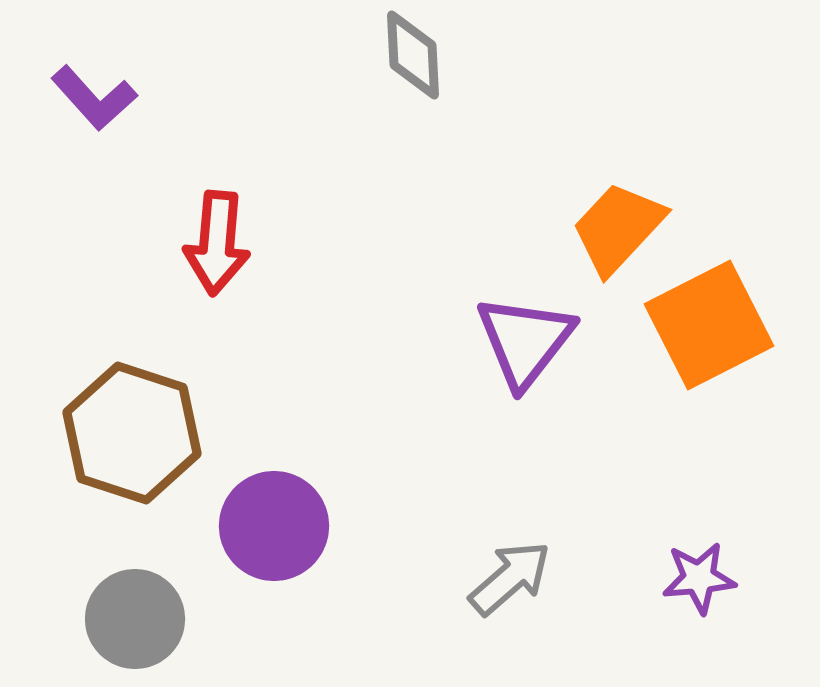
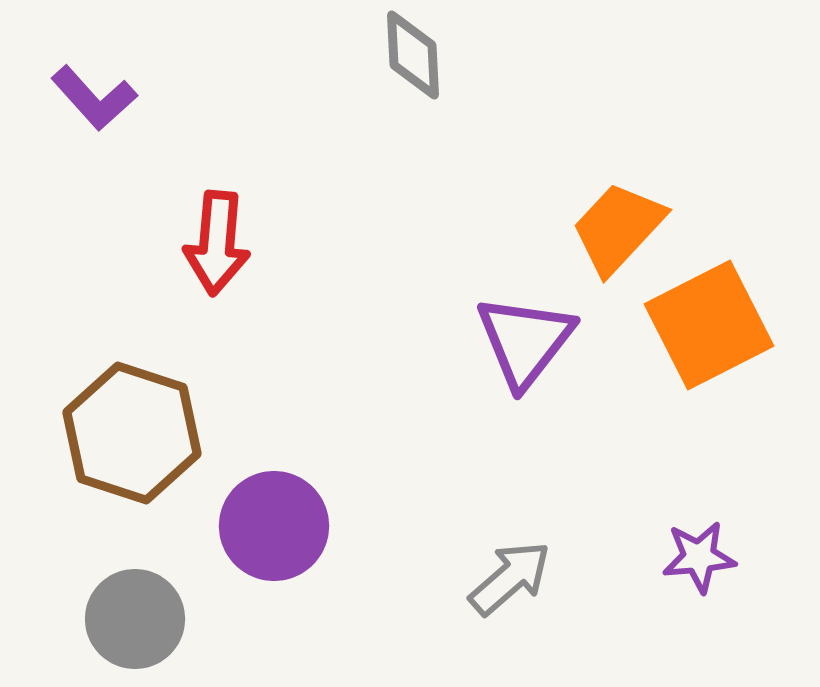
purple star: moved 21 px up
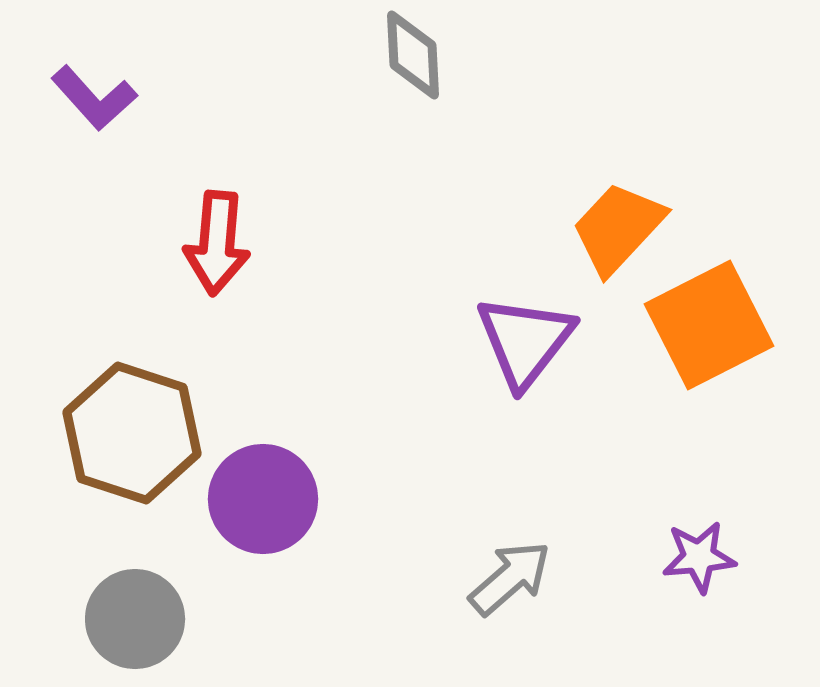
purple circle: moved 11 px left, 27 px up
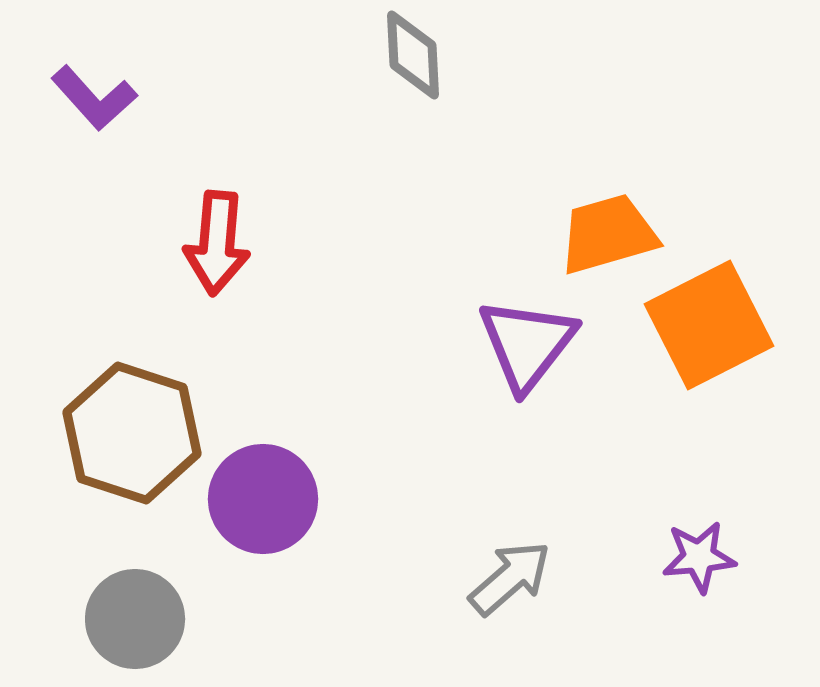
orange trapezoid: moved 10 px left, 6 px down; rotated 31 degrees clockwise
purple triangle: moved 2 px right, 3 px down
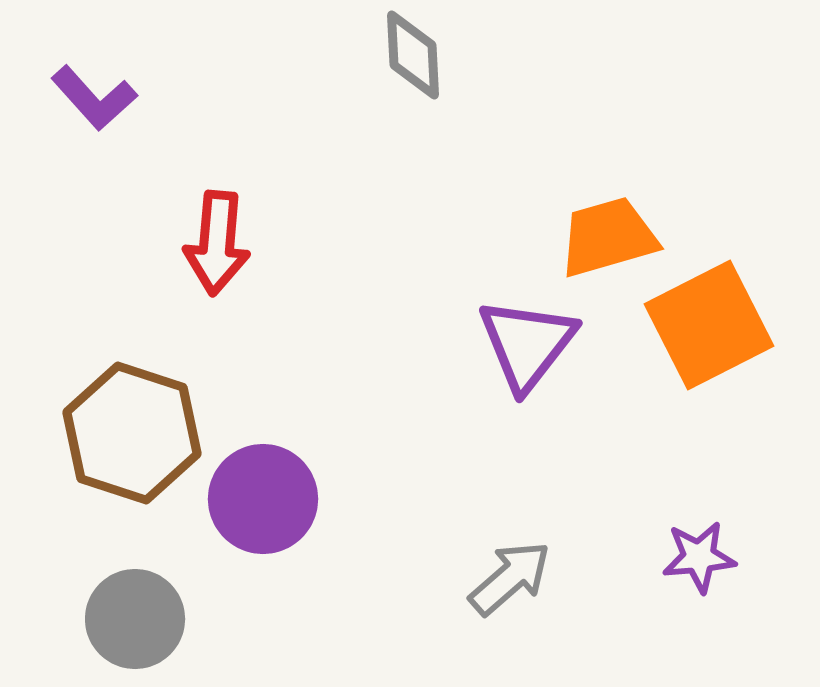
orange trapezoid: moved 3 px down
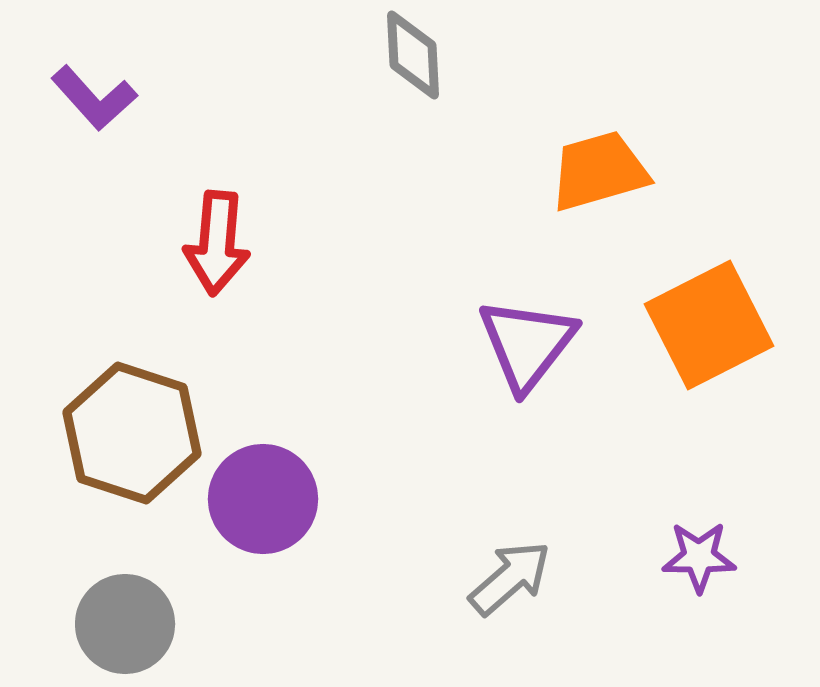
orange trapezoid: moved 9 px left, 66 px up
purple star: rotated 6 degrees clockwise
gray circle: moved 10 px left, 5 px down
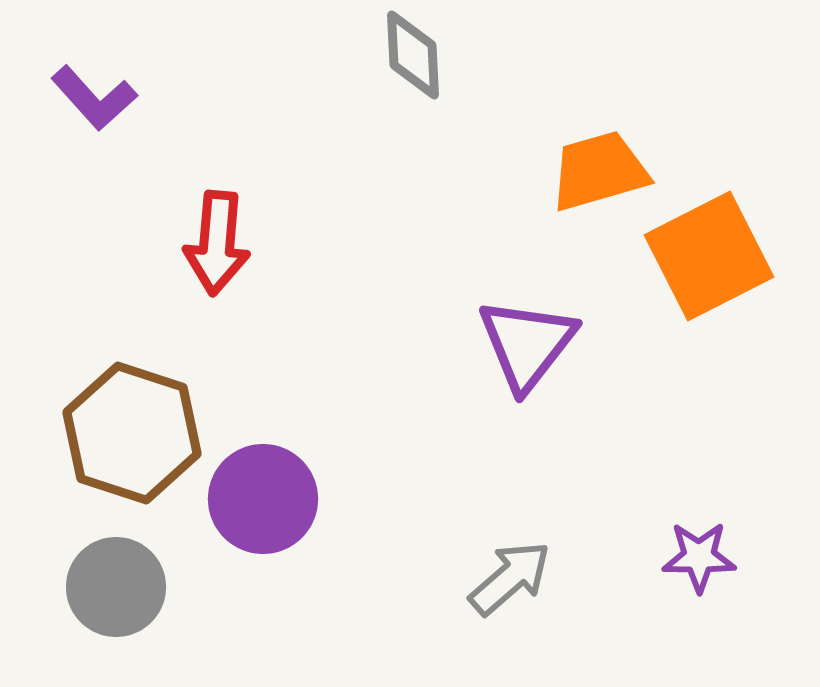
orange square: moved 69 px up
gray circle: moved 9 px left, 37 px up
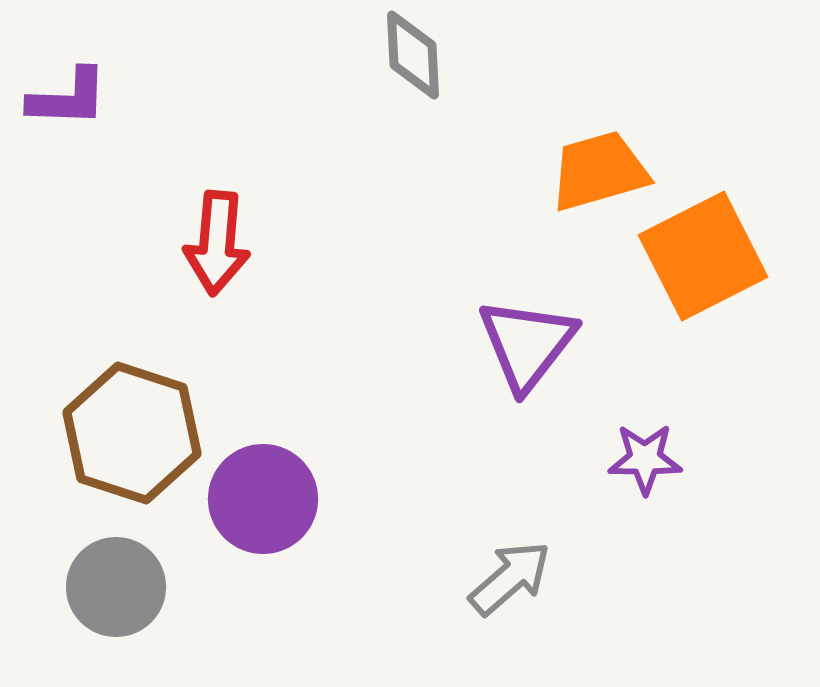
purple L-shape: moved 26 px left; rotated 46 degrees counterclockwise
orange square: moved 6 px left
purple star: moved 54 px left, 98 px up
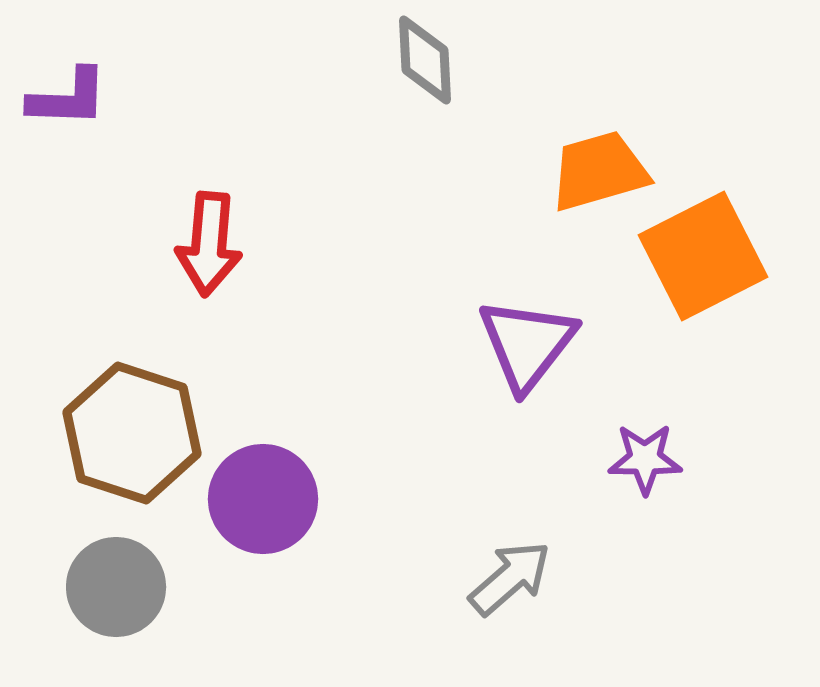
gray diamond: moved 12 px right, 5 px down
red arrow: moved 8 px left, 1 px down
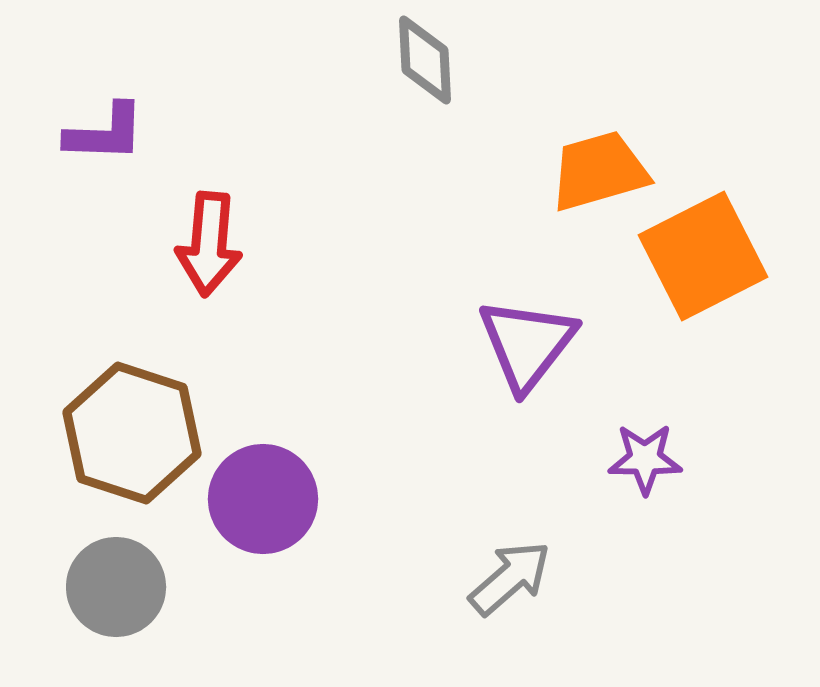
purple L-shape: moved 37 px right, 35 px down
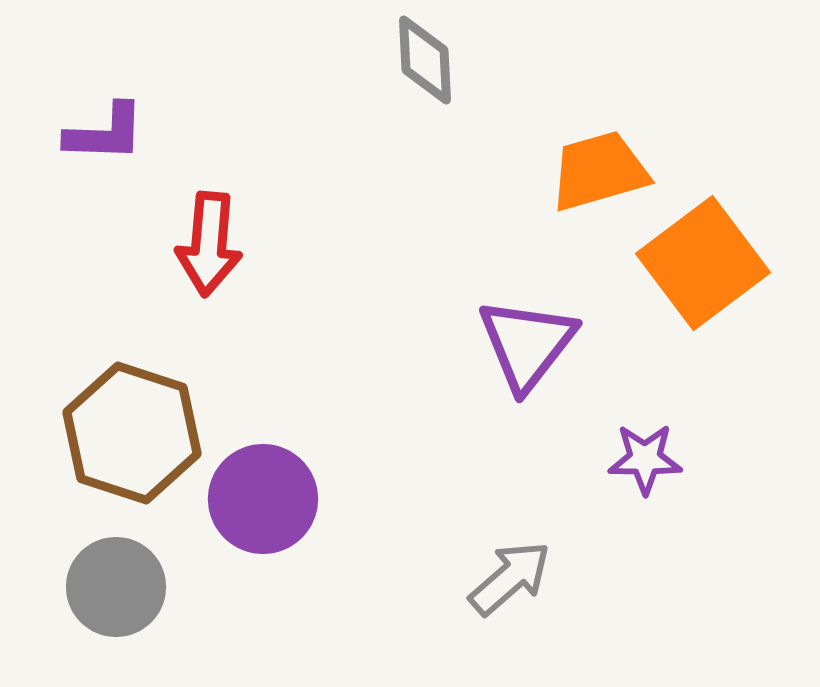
orange square: moved 7 px down; rotated 10 degrees counterclockwise
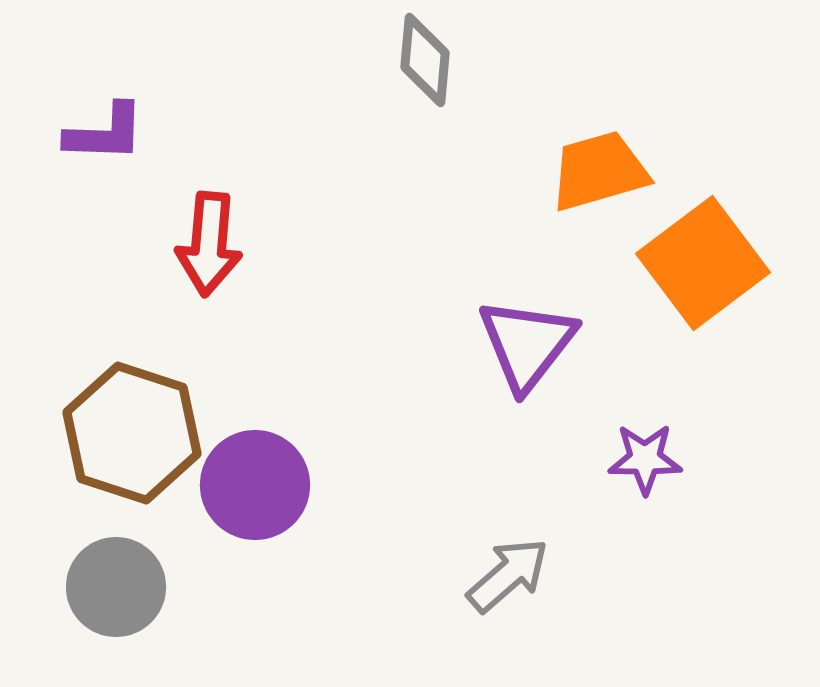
gray diamond: rotated 8 degrees clockwise
purple circle: moved 8 px left, 14 px up
gray arrow: moved 2 px left, 3 px up
